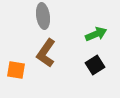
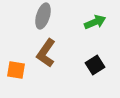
gray ellipse: rotated 25 degrees clockwise
green arrow: moved 1 px left, 12 px up
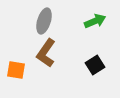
gray ellipse: moved 1 px right, 5 px down
green arrow: moved 1 px up
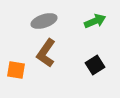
gray ellipse: rotated 55 degrees clockwise
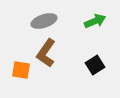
orange square: moved 5 px right
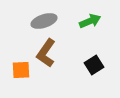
green arrow: moved 5 px left
black square: moved 1 px left
orange square: rotated 12 degrees counterclockwise
